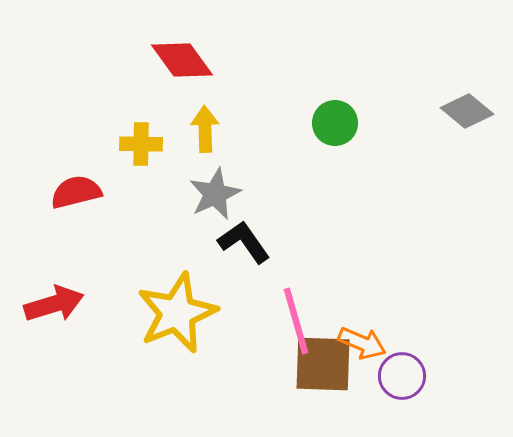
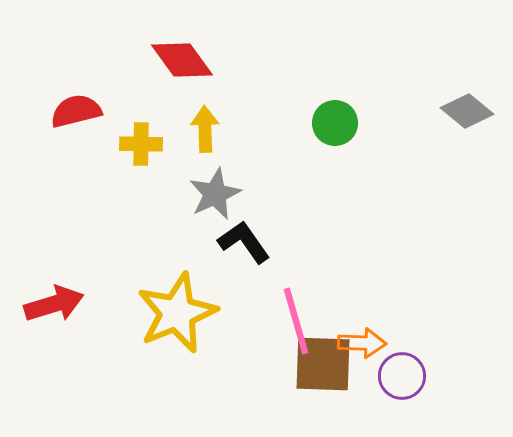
red semicircle: moved 81 px up
orange arrow: rotated 21 degrees counterclockwise
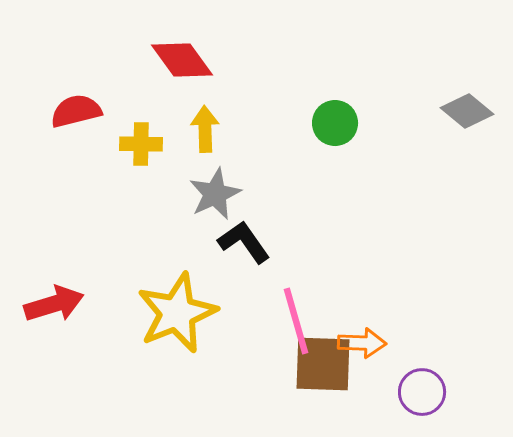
purple circle: moved 20 px right, 16 px down
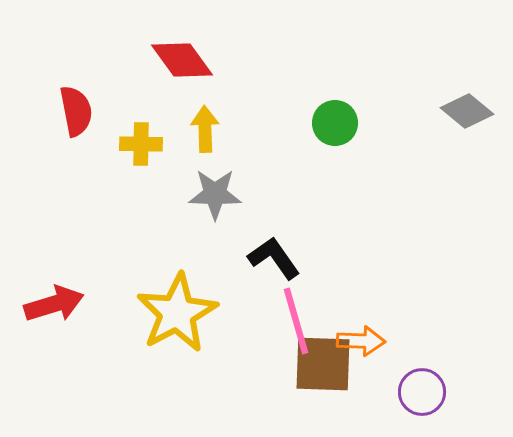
red semicircle: rotated 93 degrees clockwise
gray star: rotated 26 degrees clockwise
black L-shape: moved 30 px right, 16 px down
yellow star: rotated 6 degrees counterclockwise
orange arrow: moved 1 px left, 2 px up
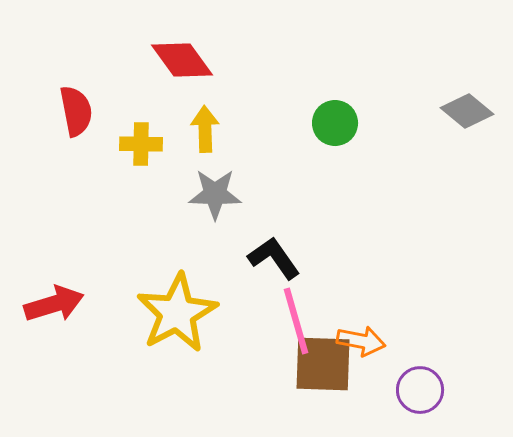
orange arrow: rotated 9 degrees clockwise
purple circle: moved 2 px left, 2 px up
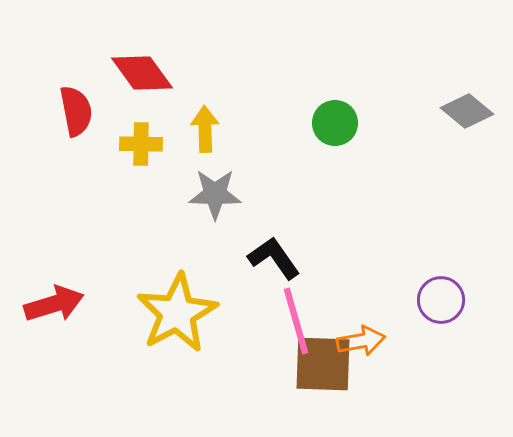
red diamond: moved 40 px left, 13 px down
orange arrow: rotated 21 degrees counterclockwise
purple circle: moved 21 px right, 90 px up
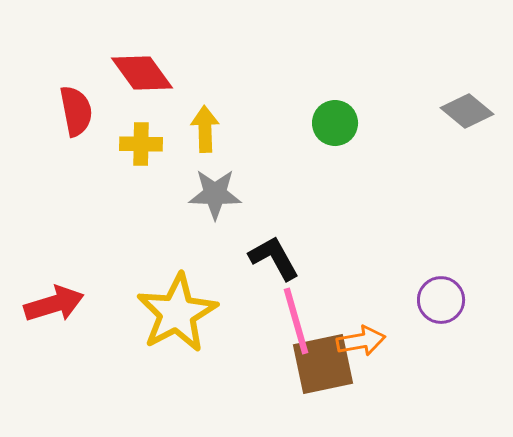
black L-shape: rotated 6 degrees clockwise
brown square: rotated 14 degrees counterclockwise
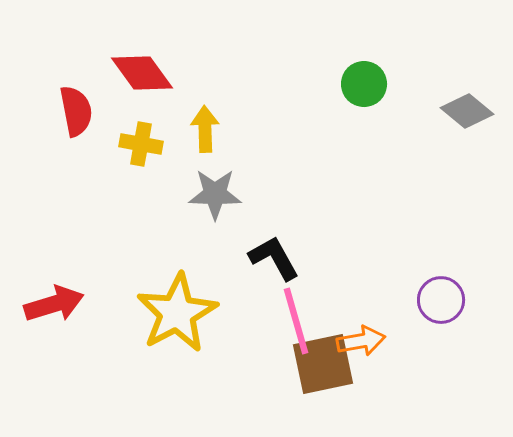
green circle: moved 29 px right, 39 px up
yellow cross: rotated 9 degrees clockwise
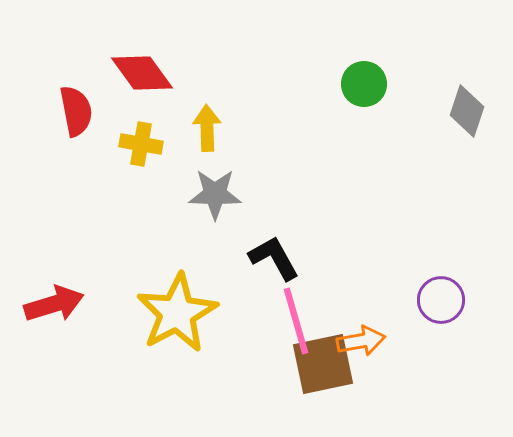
gray diamond: rotated 69 degrees clockwise
yellow arrow: moved 2 px right, 1 px up
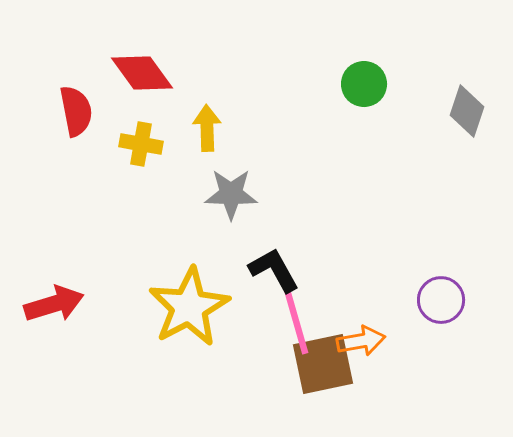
gray star: moved 16 px right
black L-shape: moved 12 px down
yellow star: moved 12 px right, 6 px up
